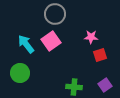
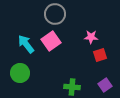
green cross: moved 2 px left
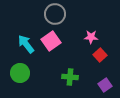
red square: rotated 24 degrees counterclockwise
green cross: moved 2 px left, 10 px up
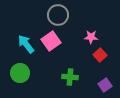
gray circle: moved 3 px right, 1 px down
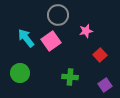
pink star: moved 5 px left, 6 px up; rotated 16 degrees counterclockwise
cyan arrow: moved 6 px up
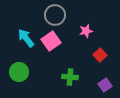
gray circle: moved 3 px left
green circle: moved 1 px left, 1 px up
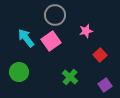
green cross: rotated 35 degrees clockwise
